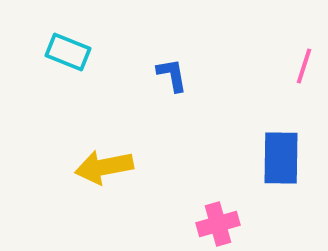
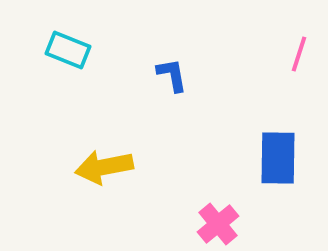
cyan rectangle: moved 2 px up
pink line: moved 5 px left, 12 px up
blue rectangle: moved 3 px left
pink cross: rotated 24 degrees counterclockwise
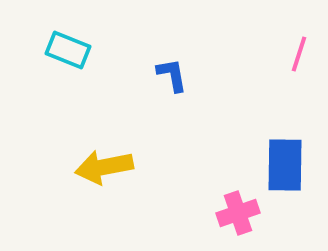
blue rectangle: moved 7 px right, 7 px down
pink cross: moved 20 px right, 11 px up; rotated 21 degrees clockwise
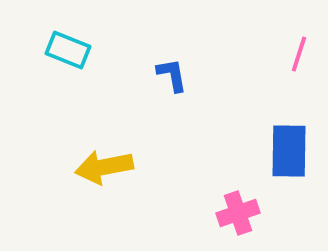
blue rectangle: moved 4 px right, 14 px up
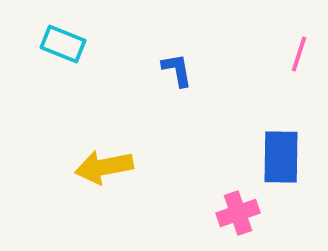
cyan rectangle: moved 5 px left, 6 px up
blue L-shape: moved 5 px right, 5 px up
blue rectangle: moved 8 px left, 6 px down
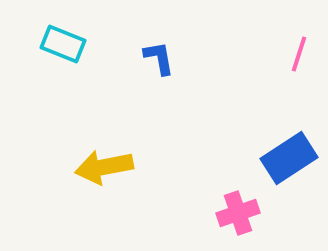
blue L-shape: moved 18 px left, 12 px up
blue rectangle: moved 8 px right, 1 px down; rotated 56 degrees clockwise
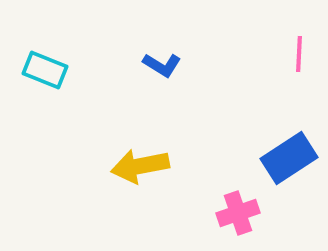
cyan rectangle: moved 18 px left, 26 px down
pink line: rotated 15 degrees counterclockwise
blue L-shape: moved 3 px right, 7 px down; rotated 132 degrees clockwise
yellow arrow: moved 36 px right, 1 px up
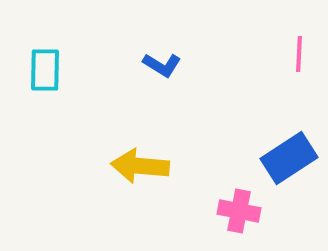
cyan rectangle: rotated 69 degrees clockwise
yellow arrow: rotated 16 degrees clockwise
pink cross: moved 1 px right, 2 px up; rotated 30 degrees clockwise
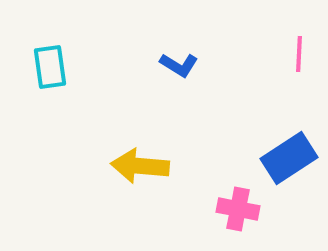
blue L-shape: moved 17 px right
cyan rectangle: moved 5 px right, 3 px up; rotated 9 degrees counterclockwise
pink cross: moved 1 px left, 2 px up
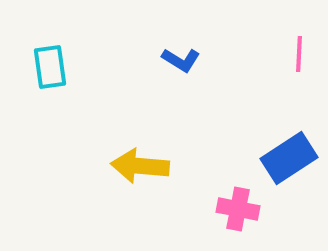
blue L-shape: moved 2 px right, 5 px up
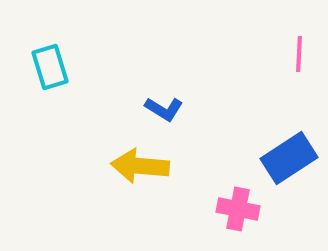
blue L-shape: moved 17 px left, 49 px down
cyan rectangle: rotated 9 degrees counterclockwise
